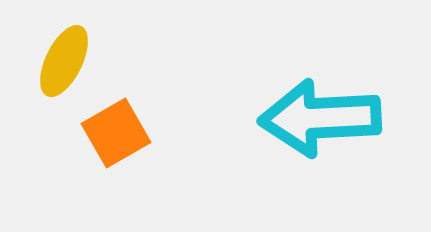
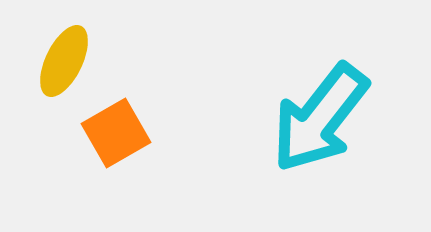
cyan arrow: rotated 49 degrees counterclockwise
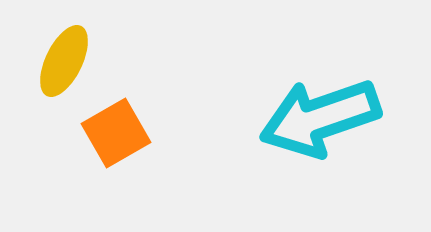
cyan arrow: rotated 33 degrees clockwise
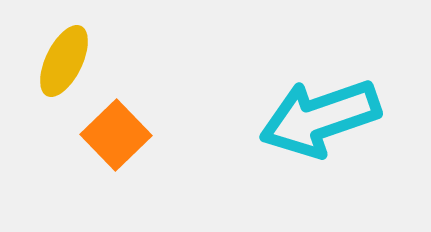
orange square: moved 2 px down; rotated 14 degrees counterclockwise
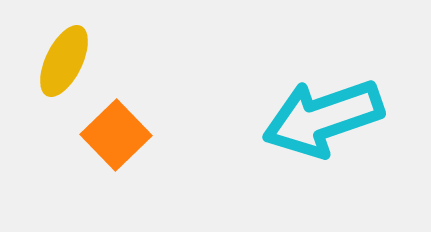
cyan arrow: moved 3 px right
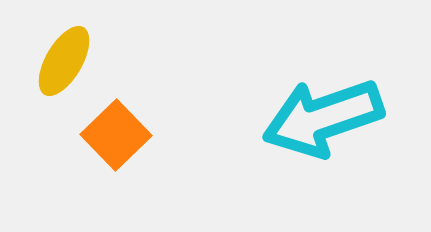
yellow ellipse: rotated 4 degrees clockwise
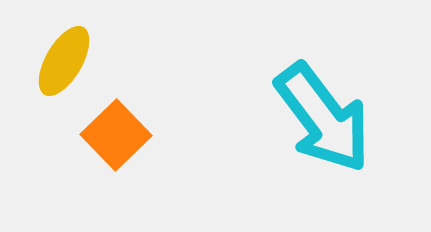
cyan arrow: rotated 108 degrees counterclockwise
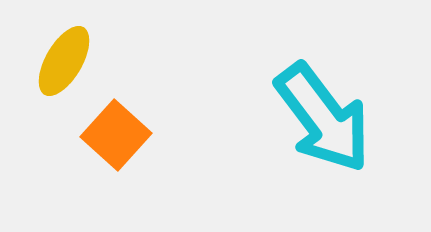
orange square: rotated 4 degrees counterclockwise
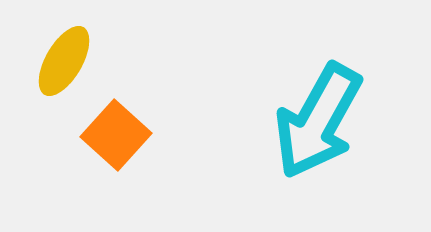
cyan arrow: moved 5 px left, 3 px down; rotated 66 degrees clockwise
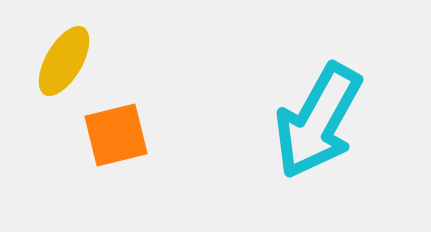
orange square: rotated 34 degrees clockwise
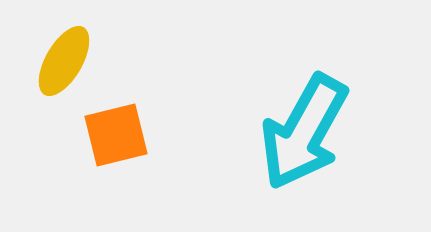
cyan arrow: moved 14 px left, 11 px down
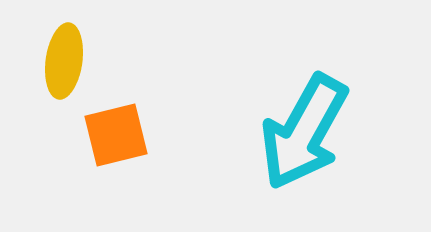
yellow ellipse: rotated 22 degrees counterclockwise
